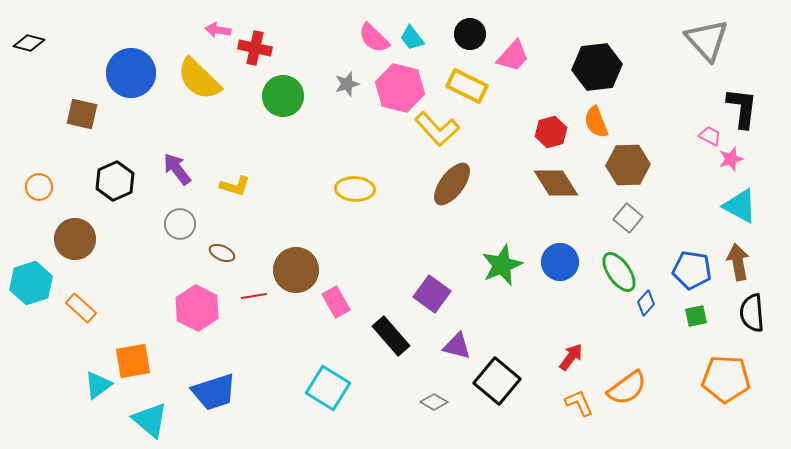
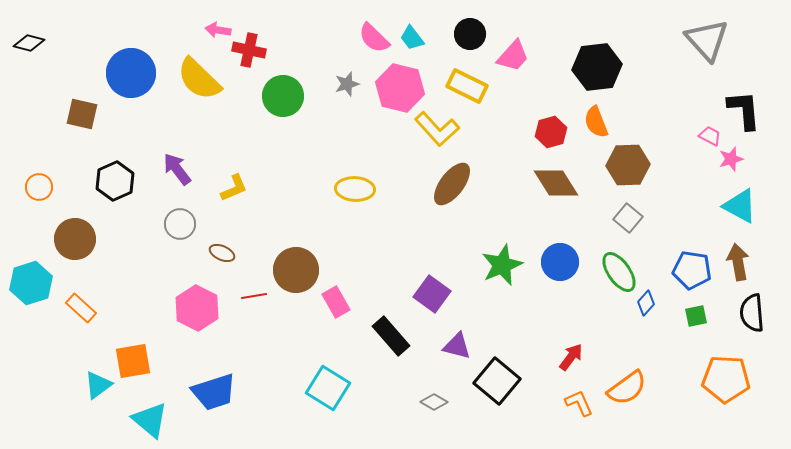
red cross at (255, 48): moved 6 px left, 2 px down
black L-shape at (742, 108): moved 2 px right, 2 px down; rotated 12 degrees counterclockwise
yellow L-shape at (235, 186): moved 1 px left, 2 px down; rotated 40 degrees counterclockwise
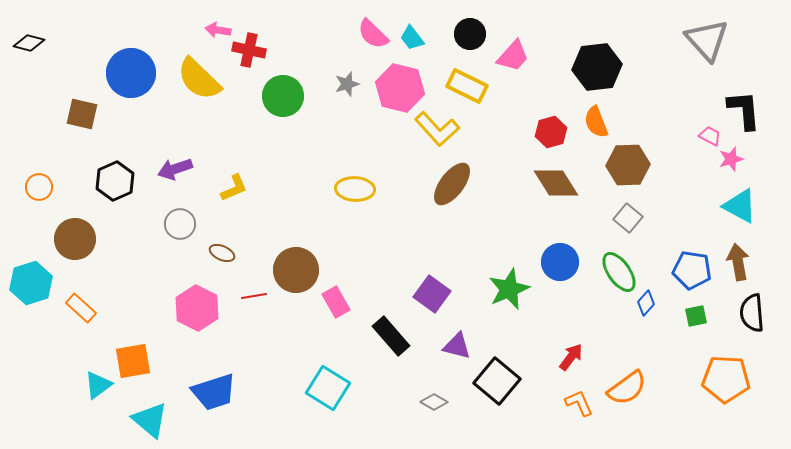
pink semicircle at (374, 38): moved 1 px left, 4 px up
purple arrow at (177, 169): moved 2 px left; rotated 72 degrees counterclockwise
green star at (502, 265): moved 7 px right, 24 px down
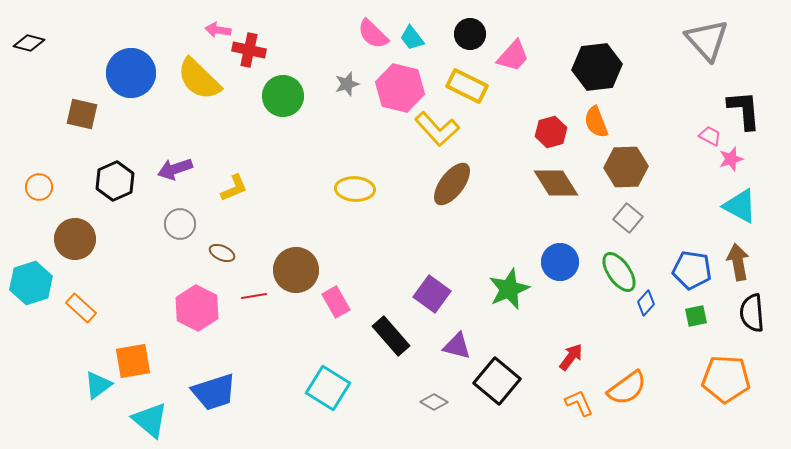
brown hexagon at (628, 165): moved 2 px left, 2 px down
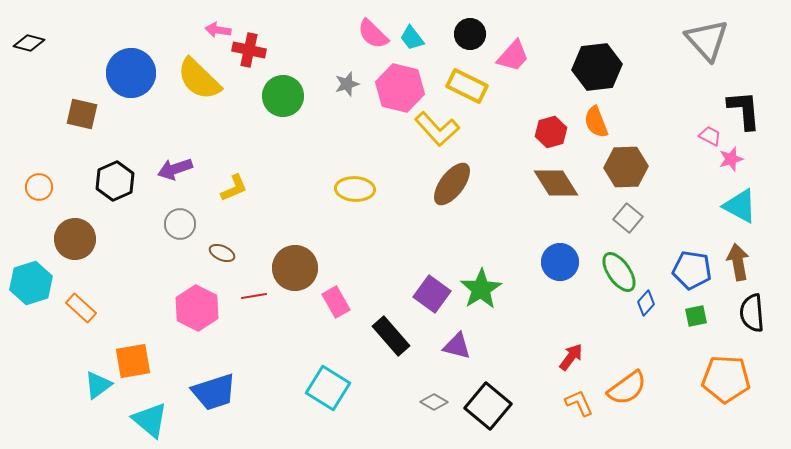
brown circle at (296, 270): moved 1 px left, 2 px up
green star at (509, 289): moved 28 px left; rotated 9 degrees counterclockwise
black square at (497, 381): moved 9 px left, 25 px down
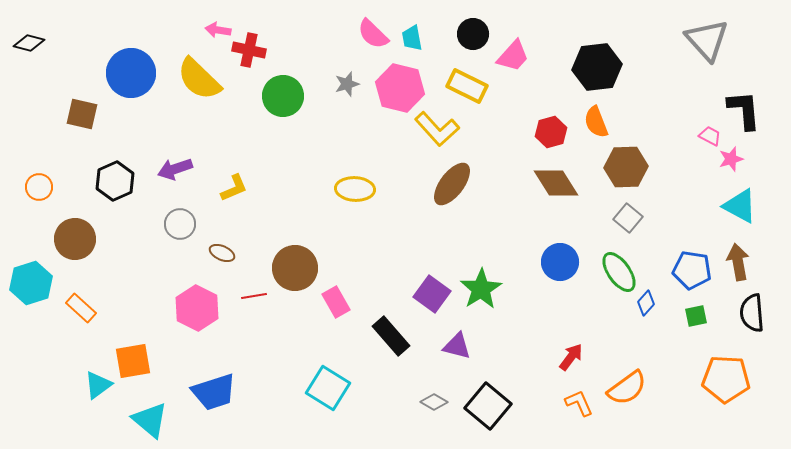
black circle at (470, 34): moved 3 px right
cyan trapezoid at (412, 38): rotated 28 degrees clockwise
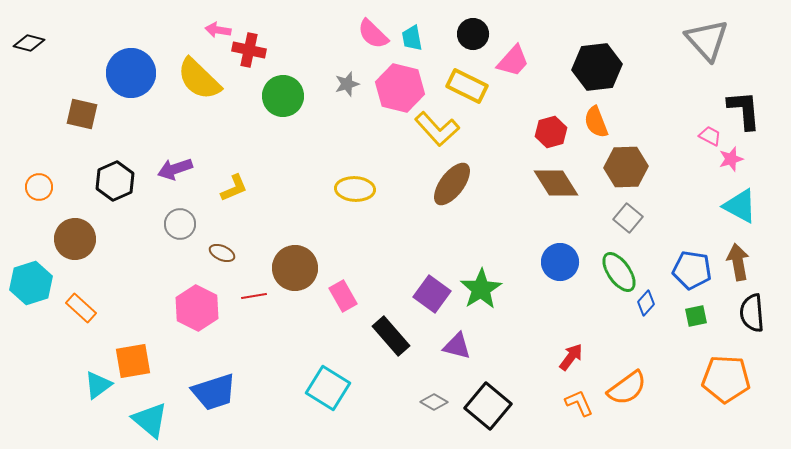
pink trapezoid at (513, 56): moved 5 px down
pink rectangle at (336, 302): moved 7 px right, 6 px up
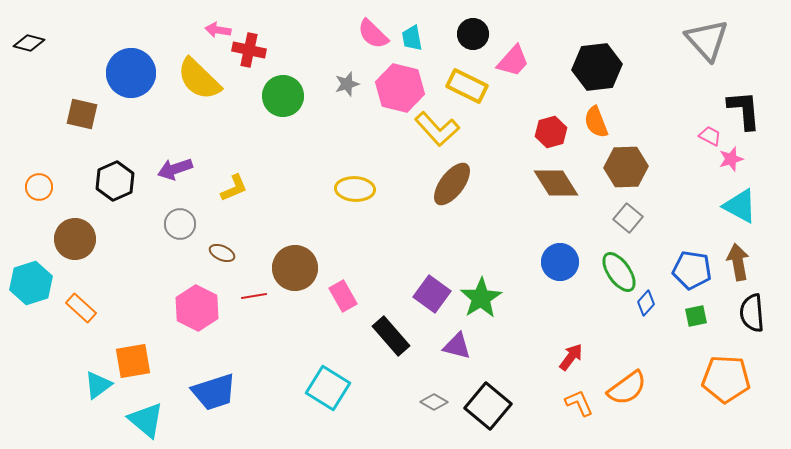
green star at (481, 289): moved 9 px down
cyan triangle at (150, 420): moved 4 px left
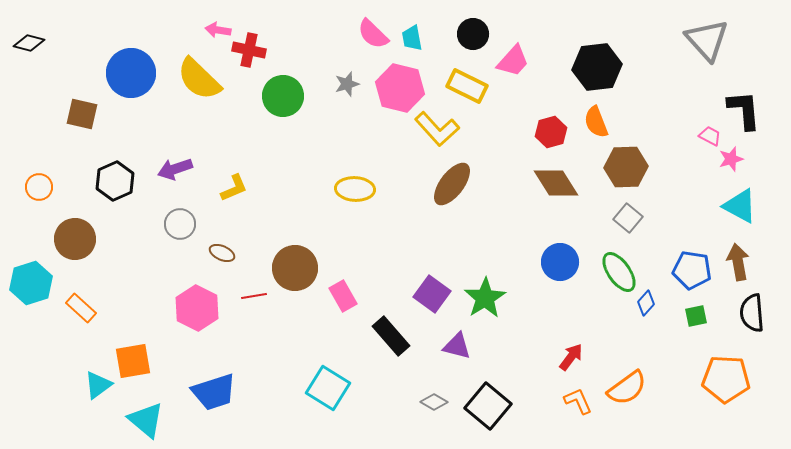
green star at (481, 298): moved 4 px right
orange L-shape at (579, 403): moved 1 px left, 2 px up
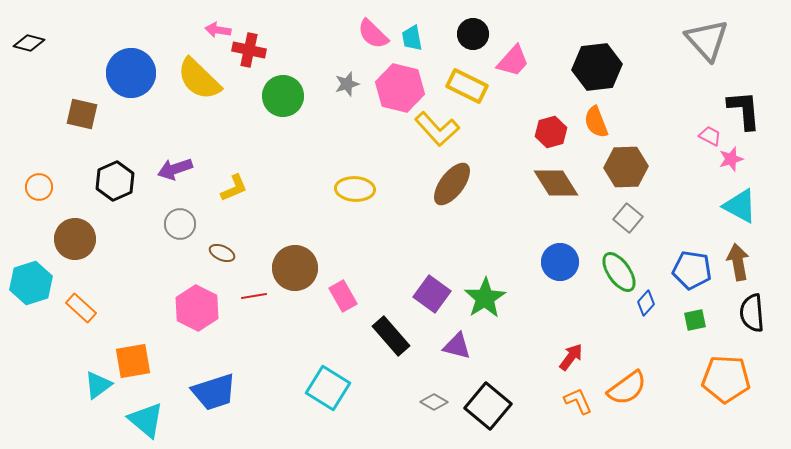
green square at (696, 316): moved 1 px left, 4 px down
